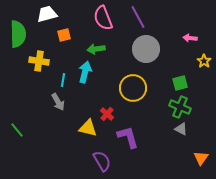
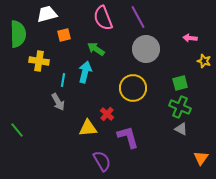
green arrow: rotated 42 degrees clockwise
yellow star: rotated 16 degrees counterclockwise
yellow triangle: rotated 18 degrees counterclockwise
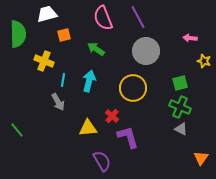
gray circle: moved 2 px down
yellow cross: moved 5 px right; rotated 12 degrees clockwise
cyan arrow: moved 4 px right, 9 px down
red cross: moved 5 px right, 2 px down
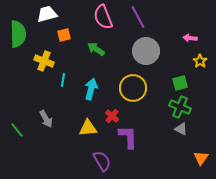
pink semicircle: moved 1 px up
yellow star: moved 4 px left; rotated 16 degrees clockwise
cyan arrow: moved 2 px right, 8 px down
gray arrow: moved 12 px left, 17 px down
purple L-shape: rotated 15 degrees clockwise
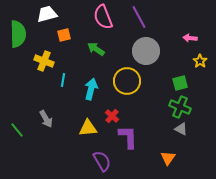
purple line: moved 1 px right
yellow circle: moved 6 px left, 7 px up
orange triangle: moved 33 px left
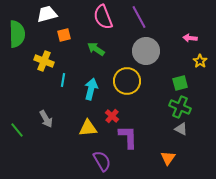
green semicircle: moved 1 px left
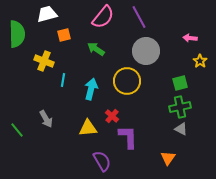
pink semicircle: rotated 120 degrees counterclockwise
green cross: rotated 35 degrees counterclockwise
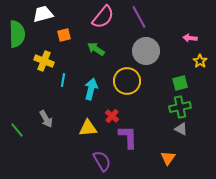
white trapezoid: moved 4 px left
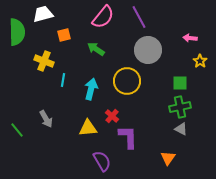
green semicircle: moved 2 px up
gray circle: moved 2 px right, 1 px up
green square: rotated 14 degrees clockwise
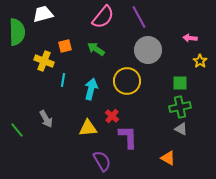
orange square: moved 1 px right, 11 px down
orange triangle: rotated 35 degrees counterclockwise
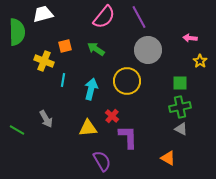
pink semicircle: moved 1 px right
green line: rotated 21 degrees counterclockwise
